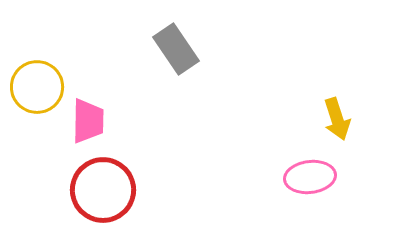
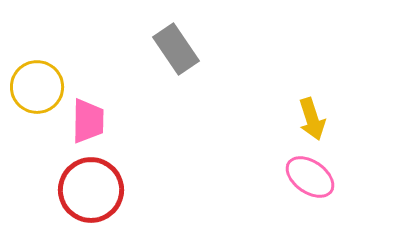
yellow arrow: moved 25 px left
pink ellipse: rotated 42 degrees clockwise
red circle: moved 12 px left
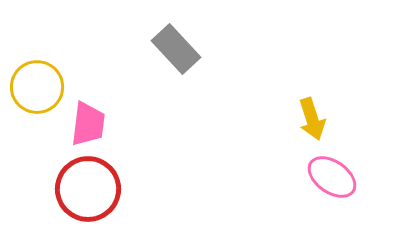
gray rectangle: rotated 9 degrees counterclockwise
pink trapezoid: moved 3 px down; rotated 6 degrees clockwise
pink ellipse: moved 22 px right
red circle: moved 3 px left, 1 px up
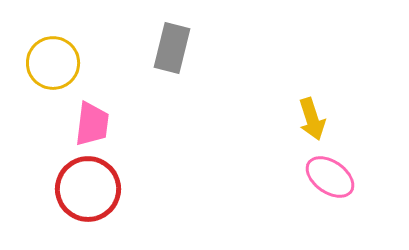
gray rectangle: moved 4 px left, 1 px up; rotated 57 degrees clockwise
yellow circle: moved 16 px right, 24 px up
pink trapezoid: moved 4 px right
pink ellipse: moved 2 px left
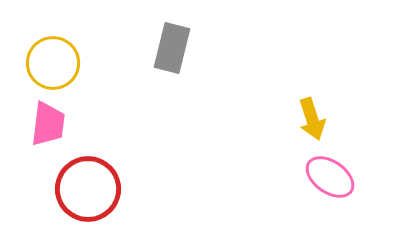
pink trapezoid: moved 44 px left
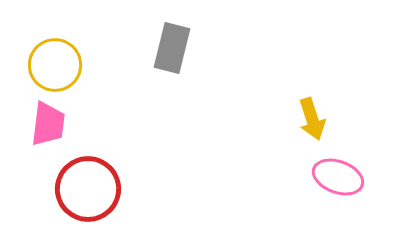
yellow circle: moved 2 px right, 2 px down
pink ellipse: moved 8 px right; rotated 15 degrees counterclockwise
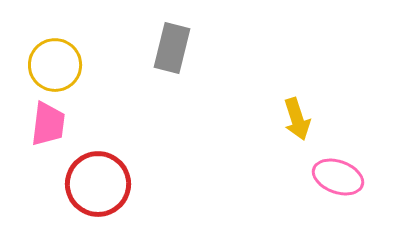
yellow arrow: moved 15 px left
red circle: moved 10 px right, 5 px up
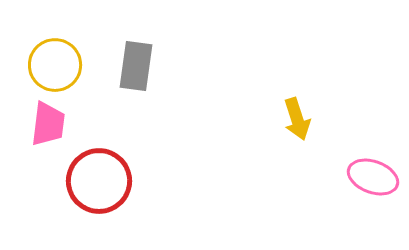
gray rectangle: moved 36 px left, 18 px down; rotated 6 degrees counterclockwise
pink ellipse: moved 35 px right
red circle: moved 1 px right, 3 px up
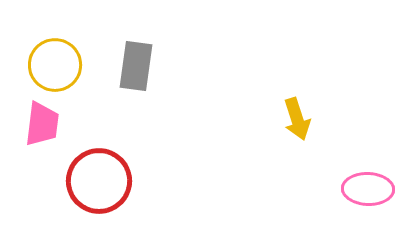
pink trapezoid: moved 6 px left
pink ellipse: moved 5 px left, 12 px down; rotated 18 degrees counterclockwise
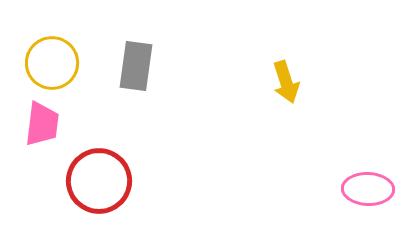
yellow circle: moved 3 px left, 2 px up
yellow arrow: moved 11 px left, 37 px up
